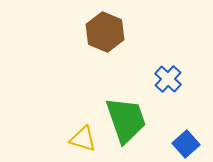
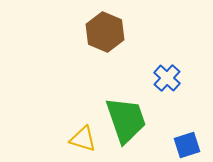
blue cross: moved 1 px left, 1 px up
blue square: moved 1 px right, 1 px down; rotated 24 degrees clockwise
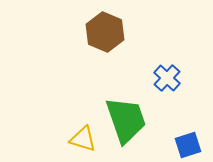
blue square: moved 1 px right
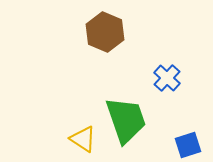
yellow triangle: rotated 16 degrees clockwise
